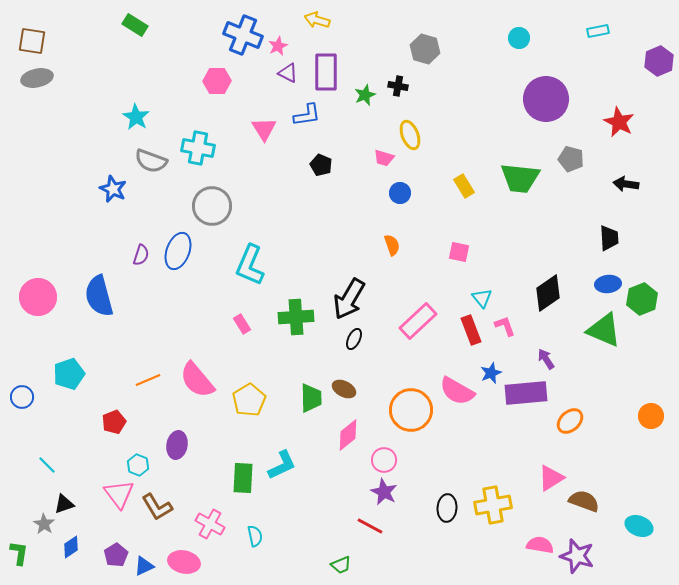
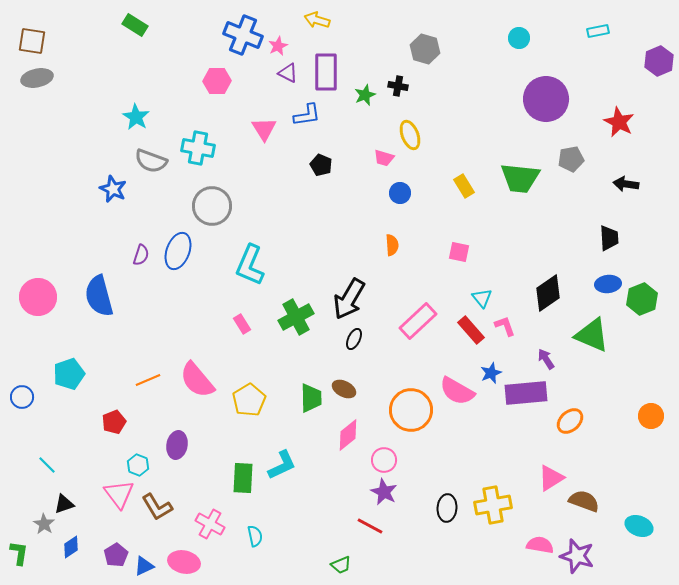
gray pentagon at (571, 159): rotated 25 degrees counterclockwise
orange semicircle at (392, 245): rotated 15 degrees clockwise
green cross at (296, 317): rotated 24 degrees counterclockwise
red rectangle at (471, 330): rotated 20 degrees counterclockwise
green triangle at (604, 330): moved 12 px left, 5 px down
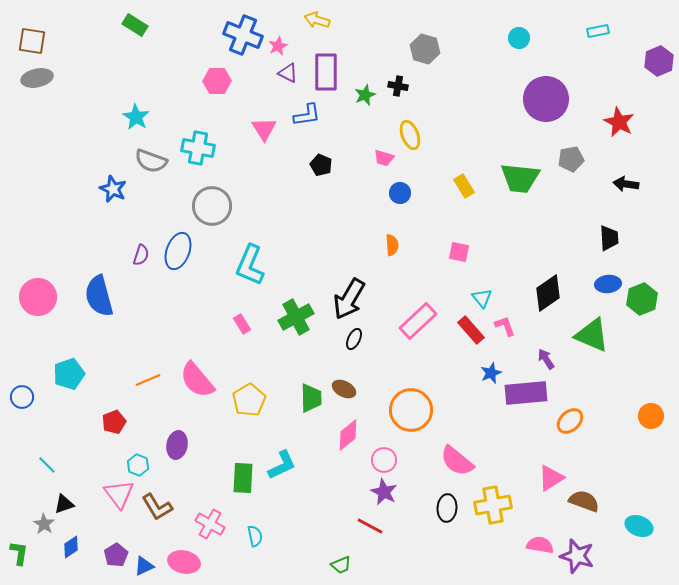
pink semicircle at (457, 391): moved 70 px down; rotated 9 degrees clockwise
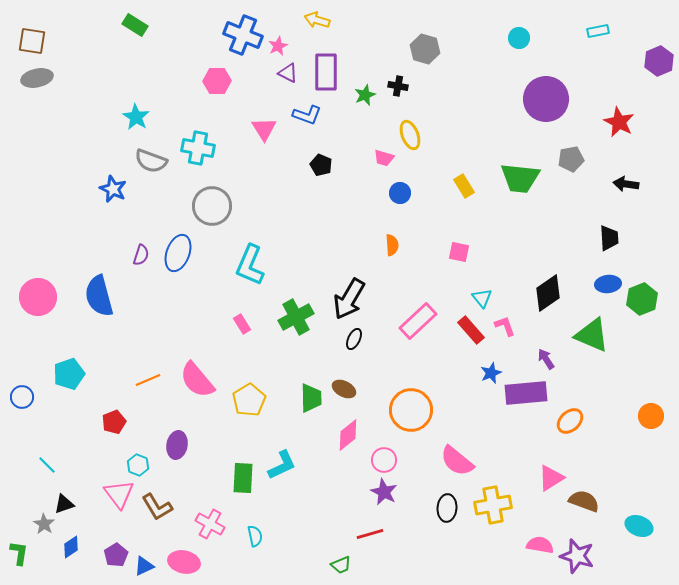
blue L-shape at (307, 115): rotated 28 degrees clockwise
blue ellipse at (178, 251): moved 2 px down
red line at (370, 526): moved 8 px down; rotated 44 degrees counterclockwise
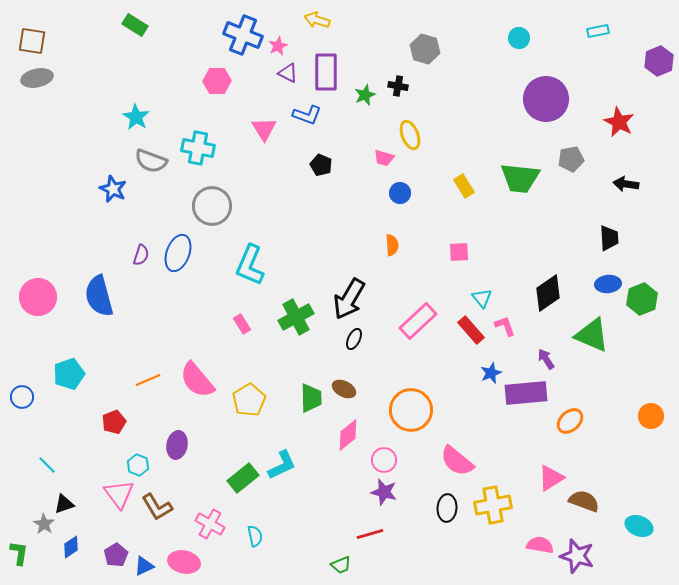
pink square at (459, 252): rotated 15 degrees counterclockwise
green rectangle at (243, 478): rotated 48 degrees clockwise
purple star at (384, 492): rotated 12 degrees counterclockwise
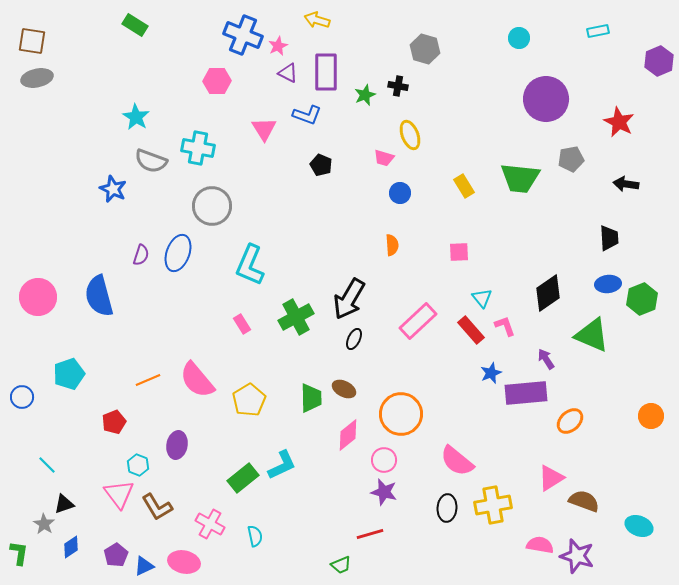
orange circle at (411, 410): moved 10 px left, 4 px down
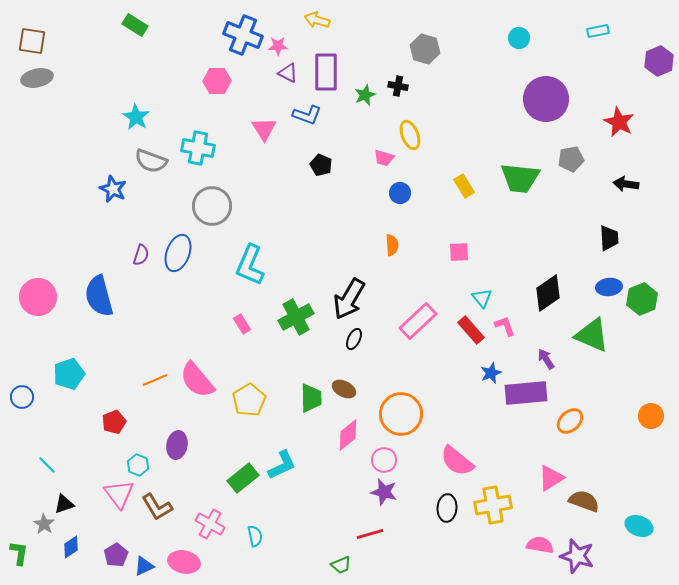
pink star at (278, 46): rotated 24 degrees clockwise
blue ellipse at (608, 284): moved 1 px right, 3 px down
orange line at (148, 380): moved 7 px right
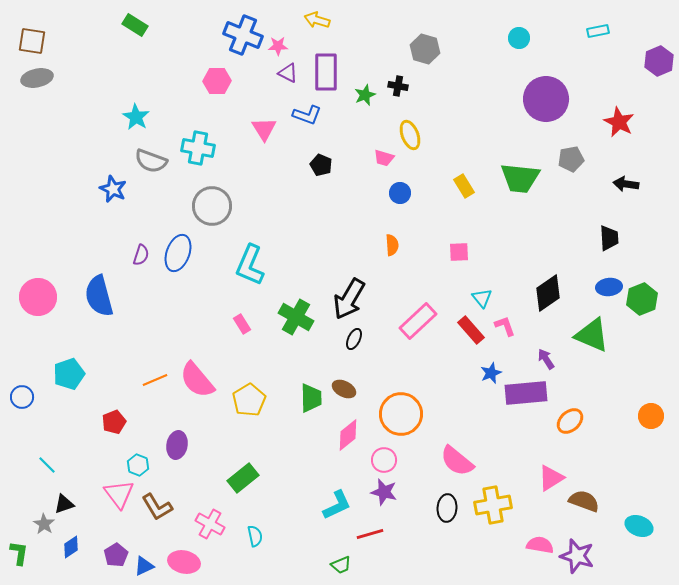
green cross at (296, 317): rotated 32 degrees counterclockwise
cyan L-shape at (282, 465): moved 55 px right, 40 px down
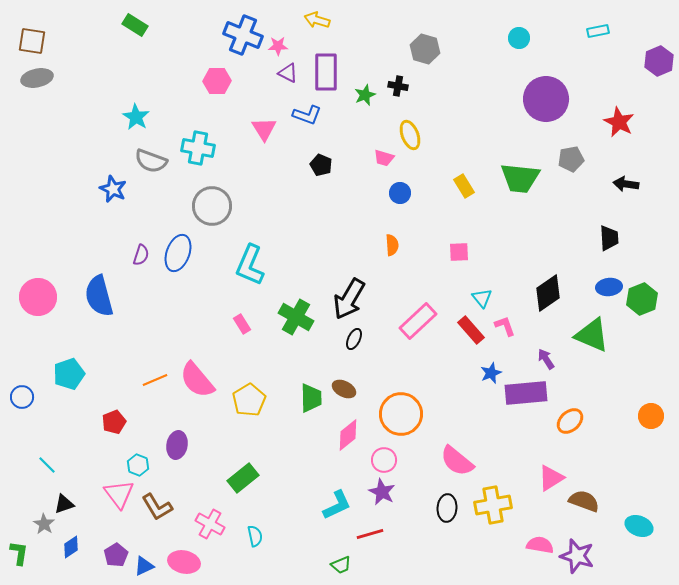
purple star at (384, 492): moved 2 px left; rotated 12 degrees clockwise
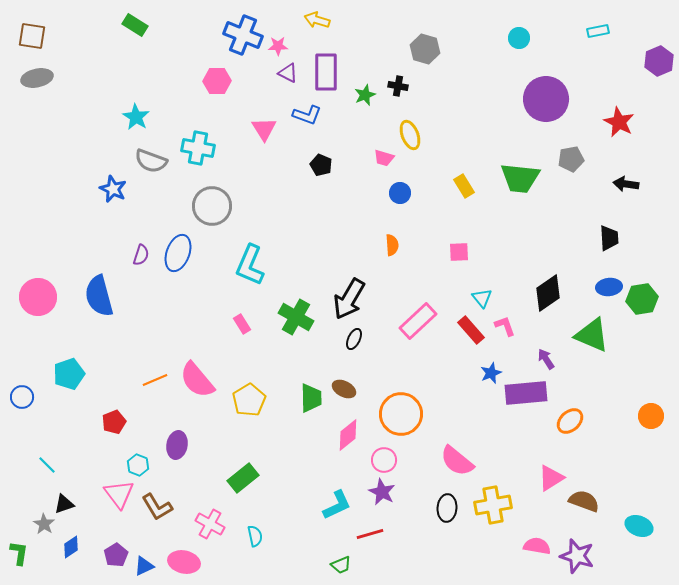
brown square at (32, 41): moved 5 px up
green hexagon at (642, 299): rotated 12 degrees clockwise
pink semicircle at (540, 545): moved 3 px left, 1 px down
